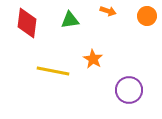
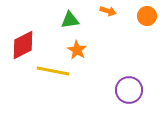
red diamond: moved 4 px left, 22 px down; rotated 56 degrees clockwise
orange star: moved 16 px left, 9 px up
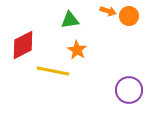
orange circle: moved 18 px left
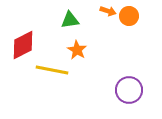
yellow line: moved 1 px left, 1 px up
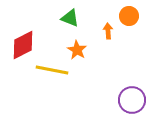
orange arrow: moved 20 px down; rotated 112 degrees counterclockwise
green triangle: moved 2 px up; rotated 30 degrees clockwise
purple circle: moved 3 px right, 10 px down
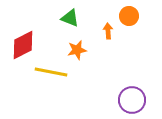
orange star: rotated 30 degrees clockwise
yellow line: moved 1 px left, 2 px down
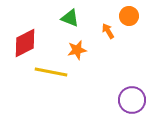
orange arrow: rotated 28 degrees counterclockwise
red diamond: moved 2 px right, 2 px up
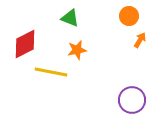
orange arrow: moved 32 px right, 9 px down; rotated 63 degrees clockwise
red diamond: moved 1 px down
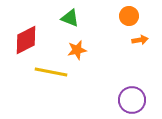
orange arrow: rotated 49 degrees clockwise
red diamond: moved 1 px right, 4 px up
